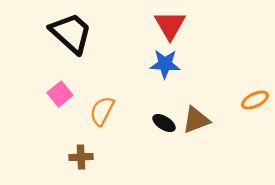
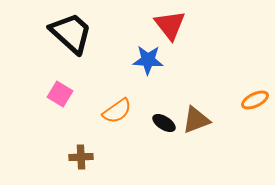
red triangle: rotated 8 degrees counterclockwise
blue star: moved 17 px left, 4 px up
pink square: rotated 20 degrees counterclockwise
orange semicircle: moved 15 px right; rotated 152 degrees counterclockwise
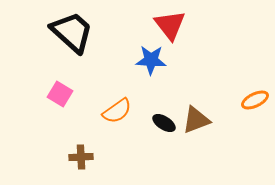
black trapezoid: moved 1 px right, 1 px up
blue star: moved 3 px right
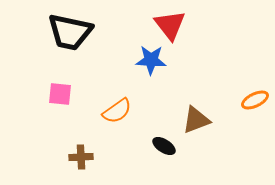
black trapezoid: moved 2 px left; rotated 150 degrees clockwise
pink square: rotated 25 degrees counterclockwise
black ellipse: moved 23 px down
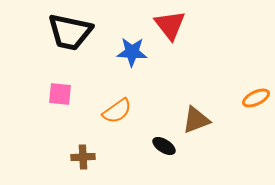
blue star: moved 19 px left, 8 px up
orange ellipse: moved 1 px right, 2 px up
brown cross: moved 2 px right
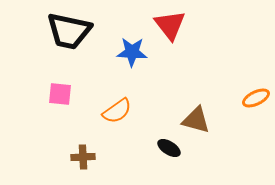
black trapezoid: moved 1 px left, 1 px up
brown triangle: rotated 36 degrees clockwise
black ellipse: moved 5 px right, 2 px down
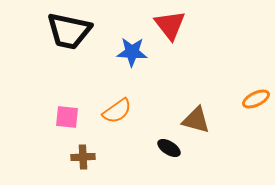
pink square: moved 7 px right, 23 px down
orange ellipse: moved 1 px down
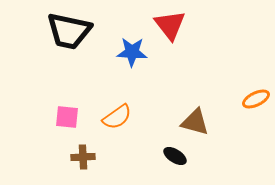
orange semicircle: moved 6 px down
brown triangle: moved 1 px left, 2 px down
black ellipse: moved 6 px right, 8 px down
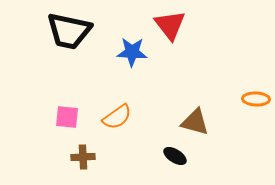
orange ellipse: rotated 28 degrees clockwise
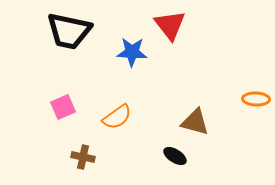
pink square: moved 4 px left, 10 px up; rotated 30 degrees counterclockwise
brown cross: rotated 15 degrees clockwise
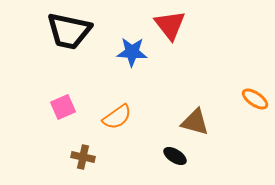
orange ellipse: moved 1 px left; rotated 32 degrees clockwise
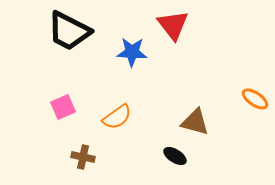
red triangle: moved 3 px right
black trapezoid: rotated 15 degrees clockwise
